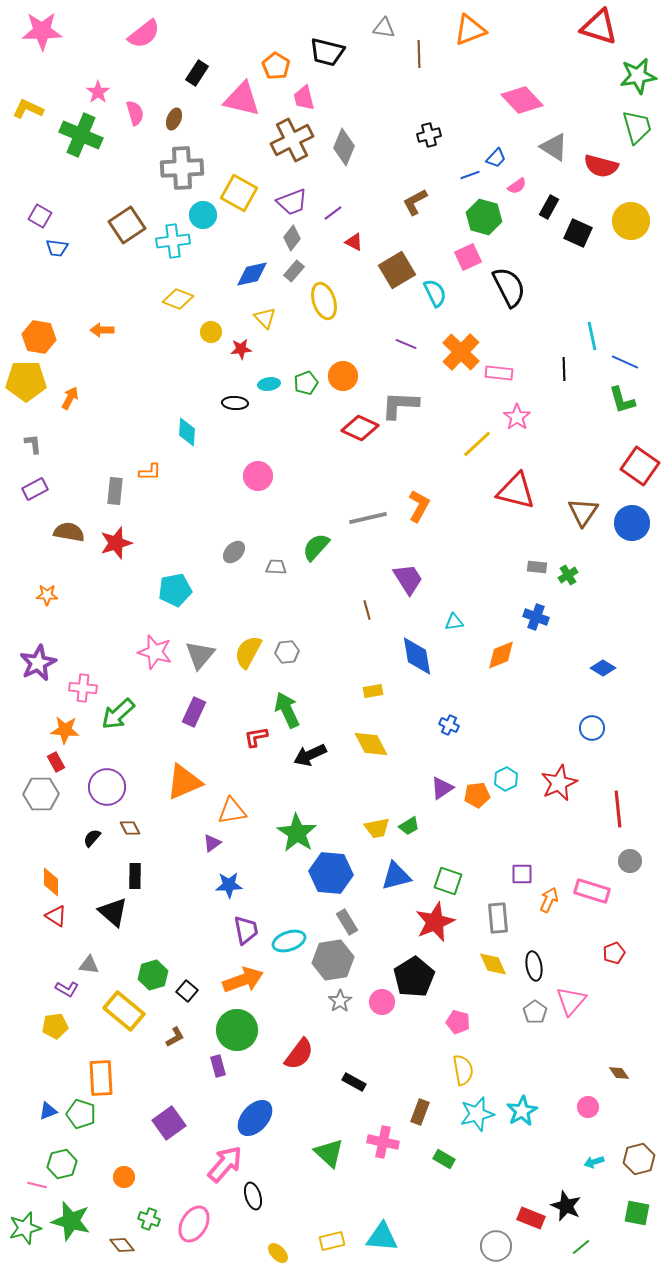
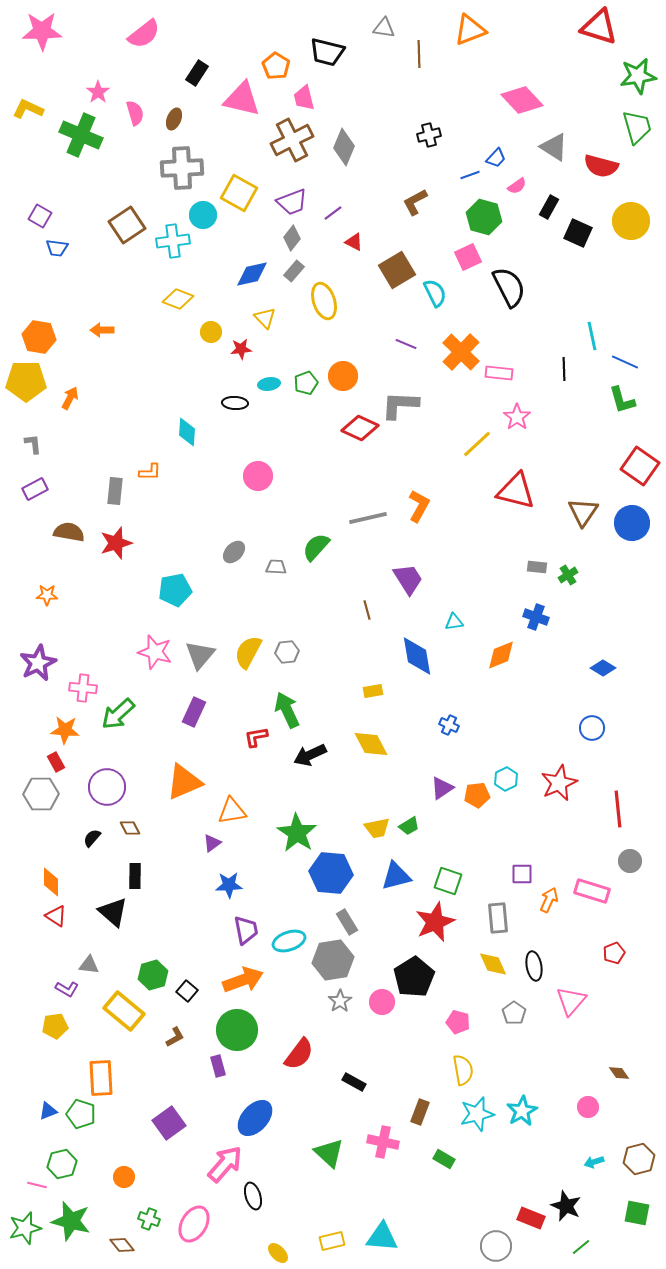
gray pentagon at (535, 1012): moved 21 px left, 1 px down
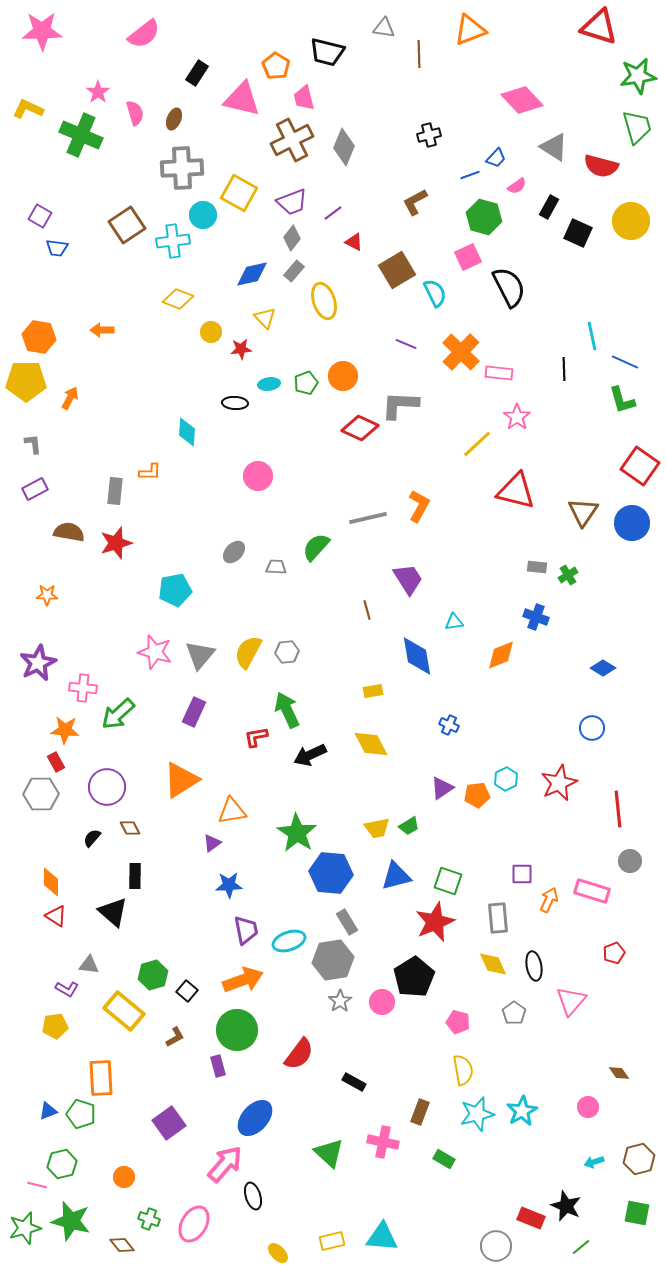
orange triangle at (184, 782): moved 3 px left, 2 px up; rotated 9 degrees counterclockwise
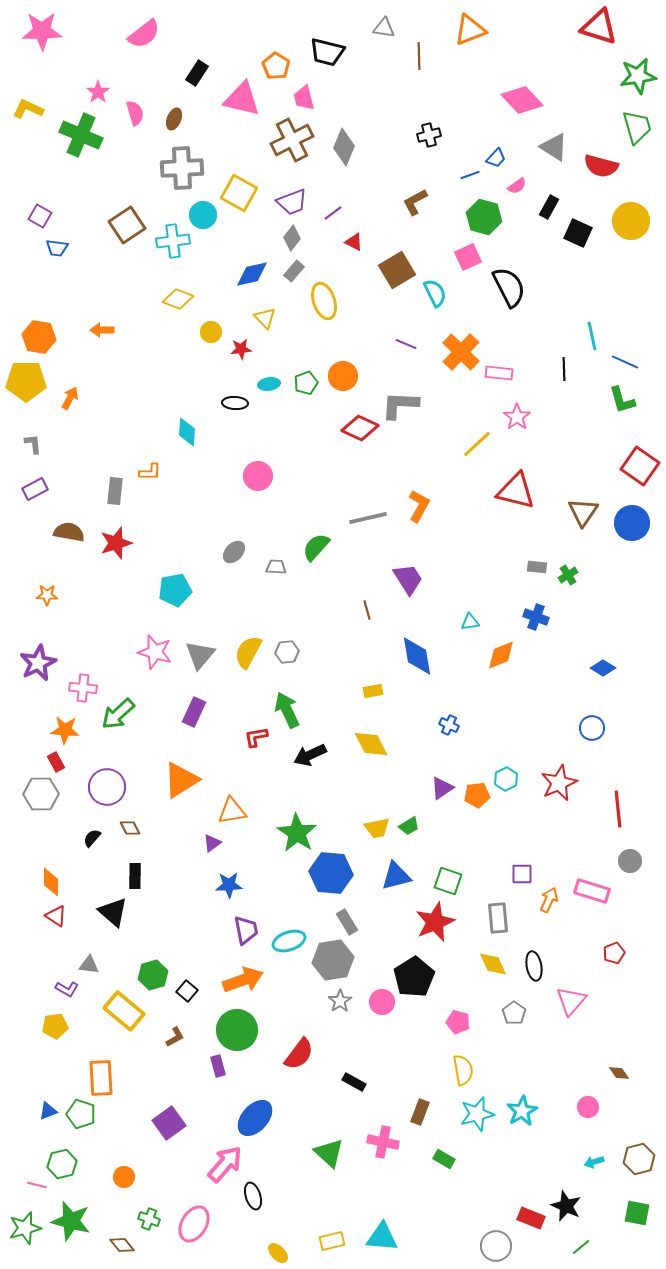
brown line at (419, 54): moved 2 px down
cyan triangle at (454, 622): moved 16 px right
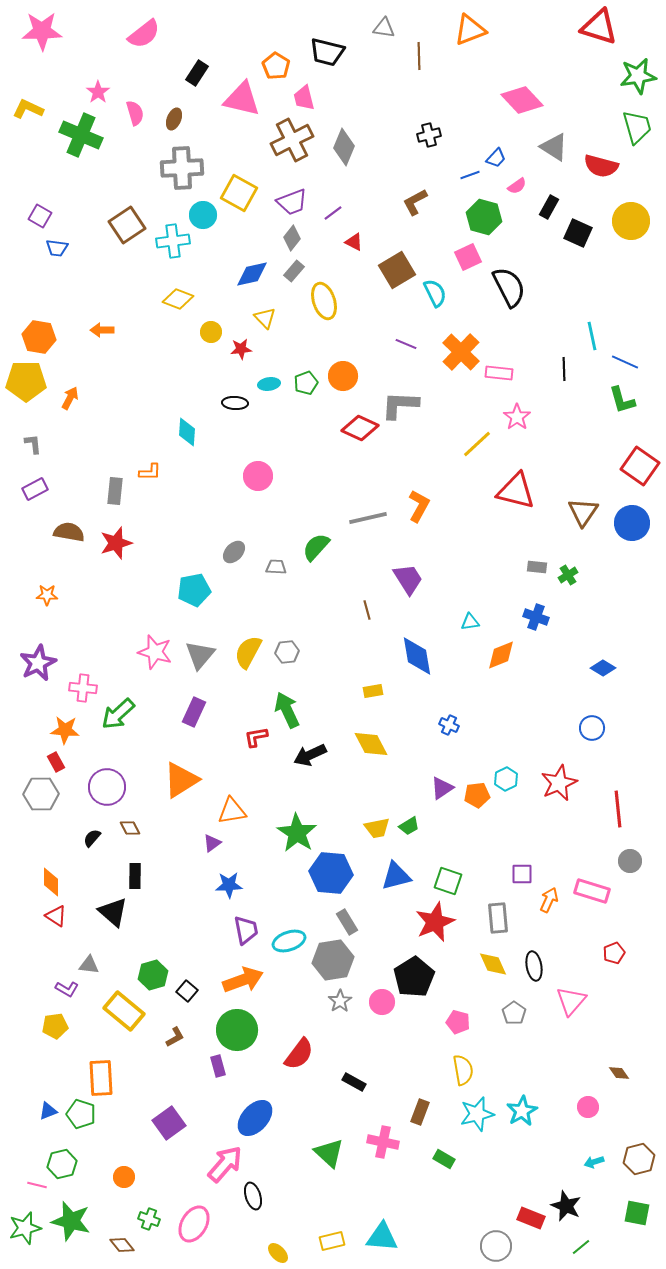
cyan pentagon at (175, 590): moved 19 px right
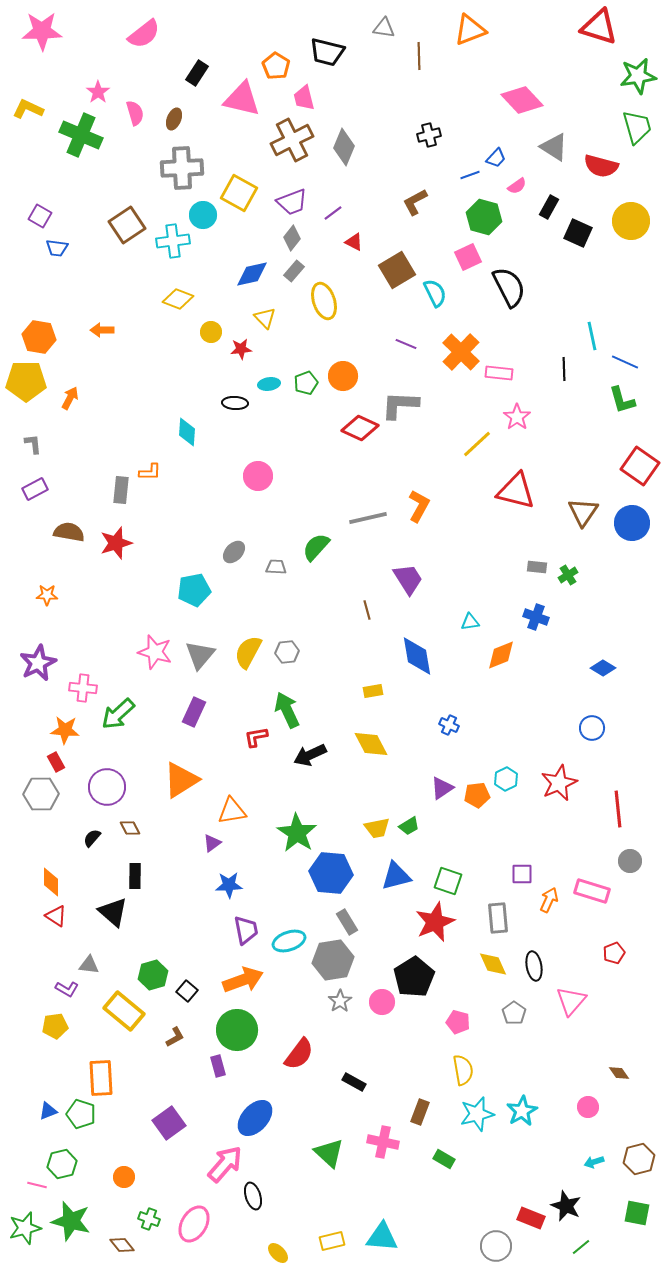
gray rectangle at (115, 491): moved 6 px right, 1 px up
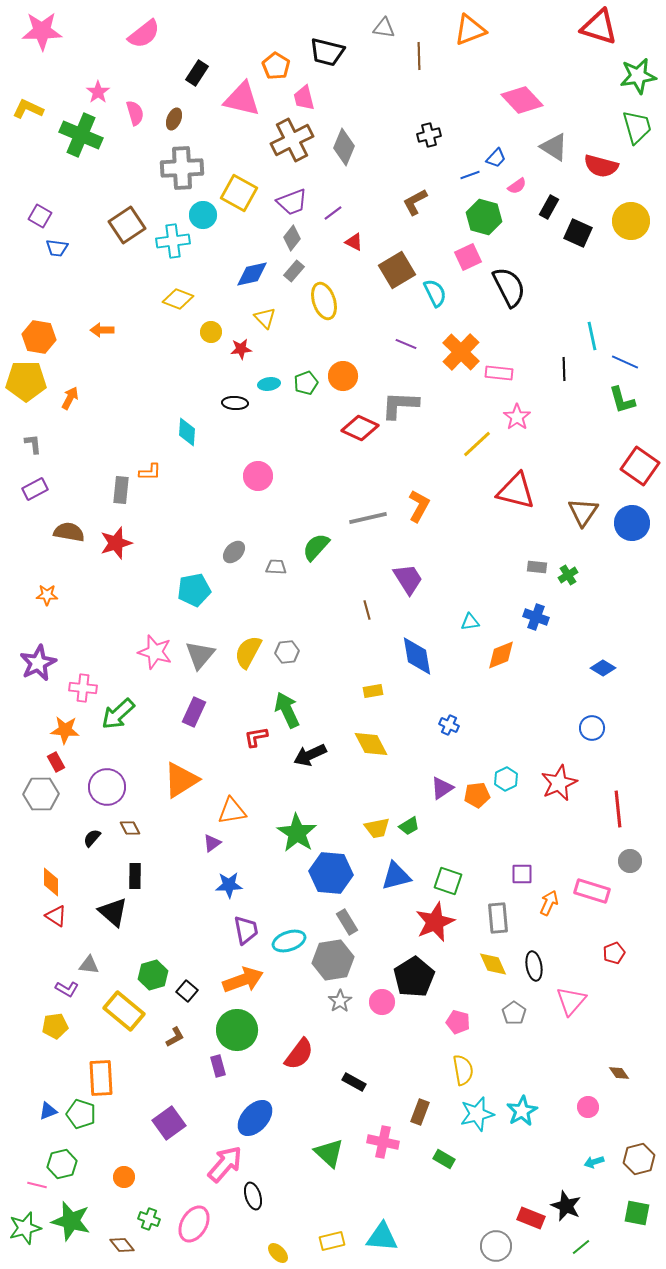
orange arrow at (549, 900): moved 3 px down
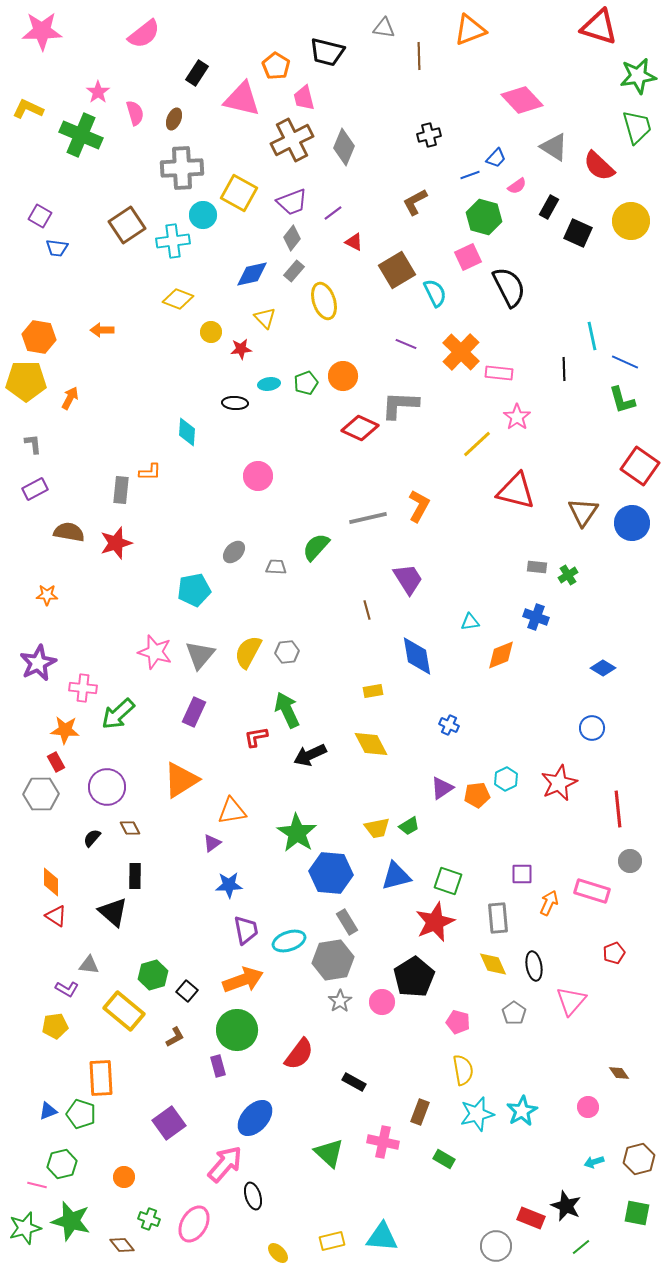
red semicircle at (601, 166): moved 2 px left; rotated 28 degrees clockwise
